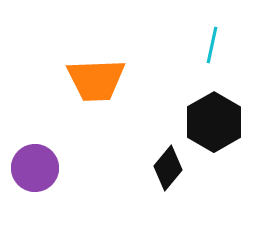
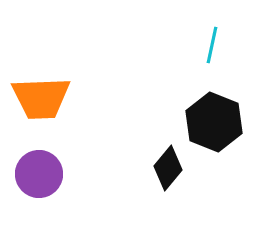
orange trapezoid: moved 55 px left, 18 px down
black hexagon: rotated 8 degrees counterclockwise
purple circle: moved 4 px right, 6 px down
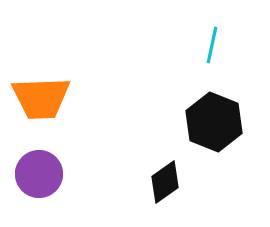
black diamond: moved 3 px left, 14 px down; rotated 15 degrees clockwise
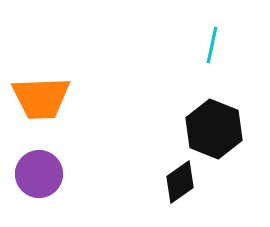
black hexagon: moved 7 px down
black diamond: moved 15 px right
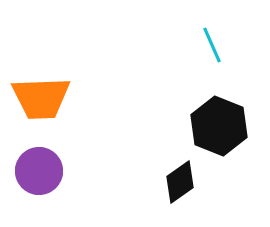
cyan line: rotated 36 degrees counterclockwise
black hexagon: moved 5 px right, 3 px up
purple circle: moved 3 px up
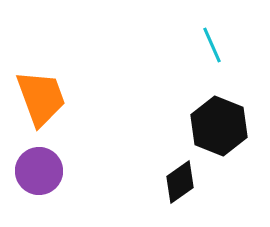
orange trapezoid: rotated 108 degrees counterclockwise
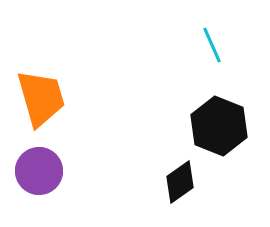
orange trapezoid: rotated 4 degrees clockwise
